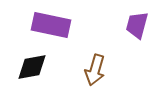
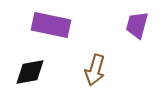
black diamond: moved 2 px left, 5 px down
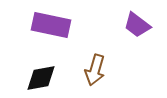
purple trapezoid: rotated 68 degrees counterclockwise
black diamond: moved 11 px right, 6 px down
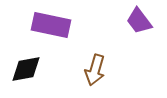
purple trapezoid: moved 2 px right, 4 px up; rotated 16 degrees clockwise
black diamond: moved 15 px left, 9 px up
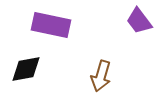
brown arrow: moved 6 px right, 6 px down
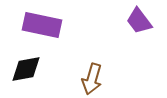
purple rectangle: moved 9 px left
brown arrow: moved 9 px left, 3 px down
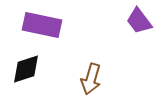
black diamond: rotated 8 degrees counterclockwise
brown arrow: moved 1 px left
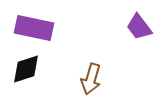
purple trapezoid: moved 6 px down
purple rectangle: moved 8 px left, 3 px down
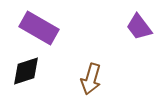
purple rectangle: moved 5 px right; rotated 18 degrees clockwise
black diamond: moved 2 px down
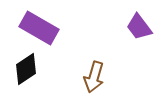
black diamond: moved 2 px up; rotated 16 degrees counterclockwise
brown arrow: moved 3 px right, 2 px up
